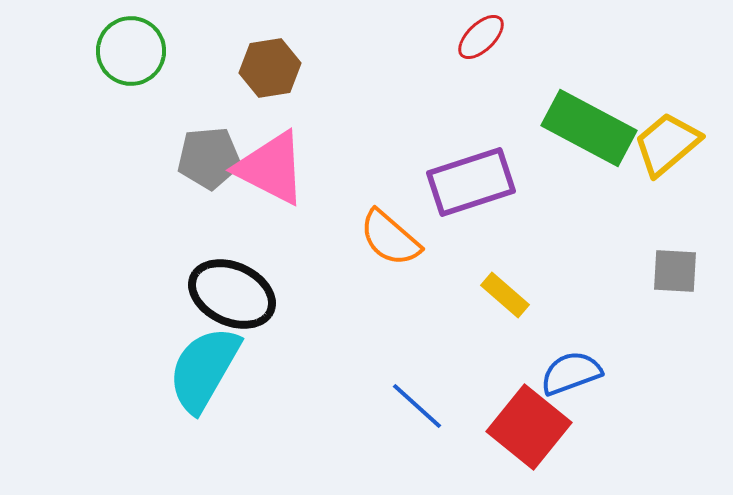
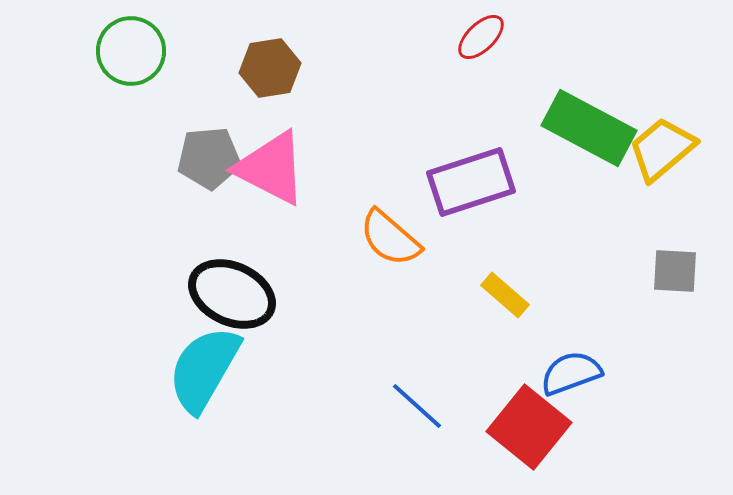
yellow trapezoid: moved 5 px left, 5 px down
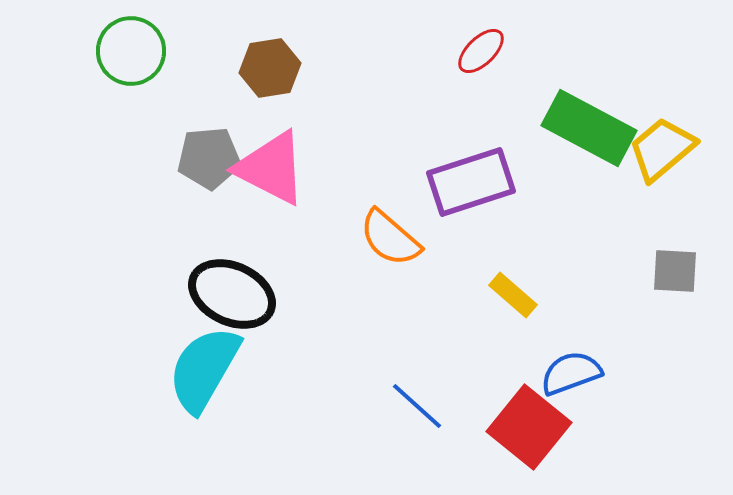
red ellipse: moved 14 px down
yellow rectangle: moved 8 px right
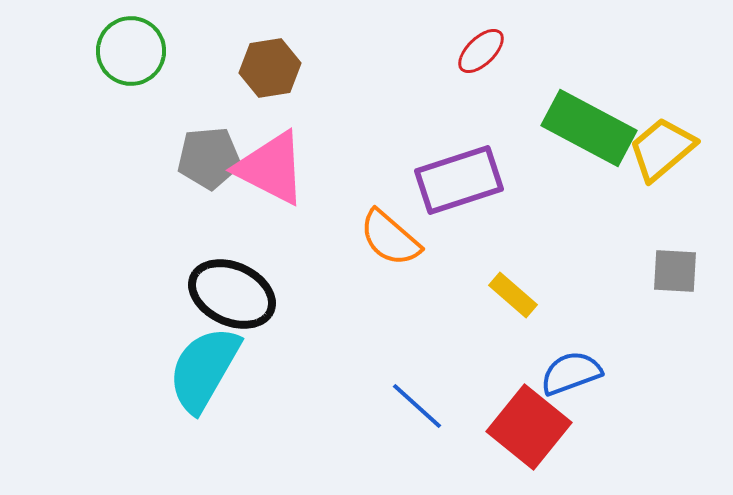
purple rectangle: moved 12 px left, 2 px up
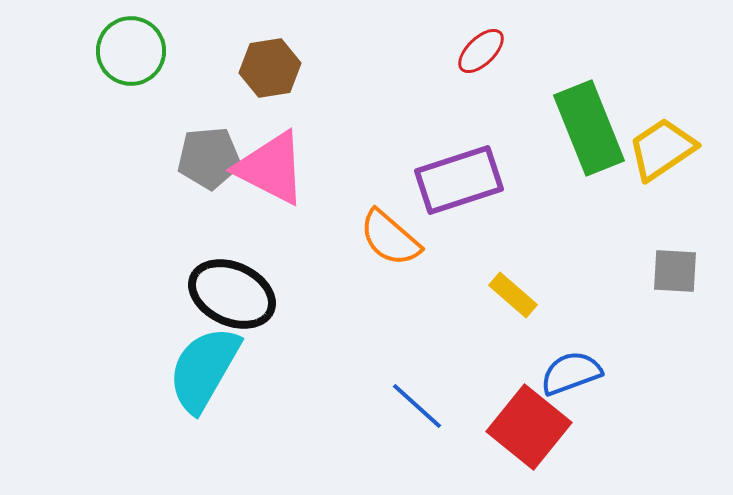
green rectangle: rotated 40 degrees clockwise
yellow trapezoid: rotated 6 degrees clockwise
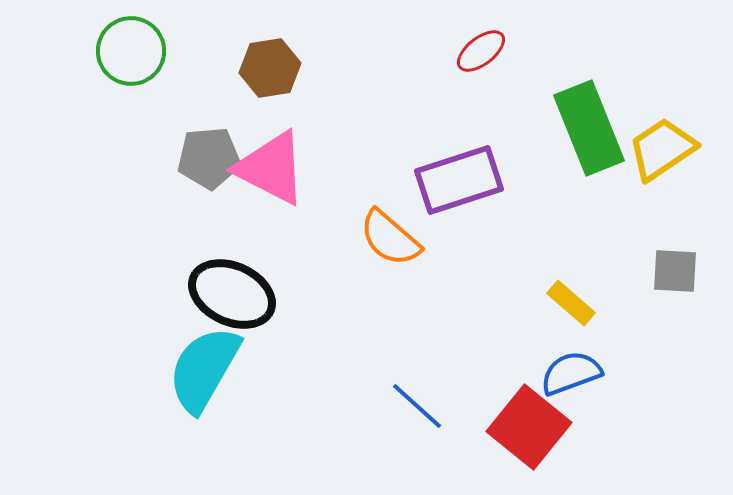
red ellipse: rotated 6 degrees clockwise
yellow rectangle: moved 58 px right, 8 px down
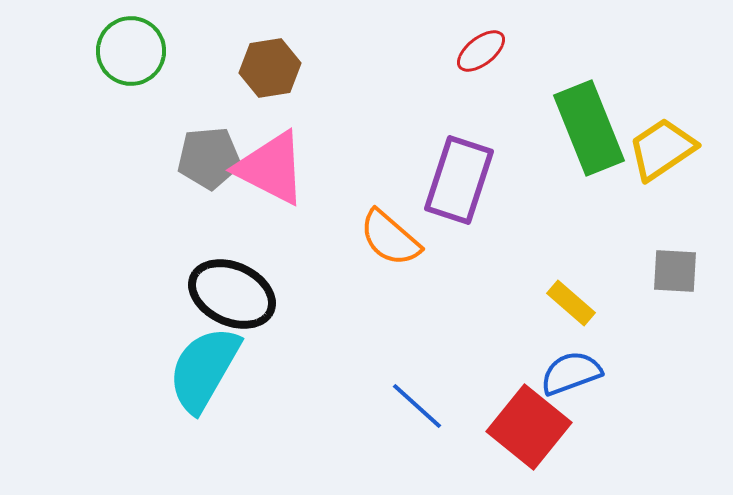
purple rectangle: rotated 54 degrees counterclockwise
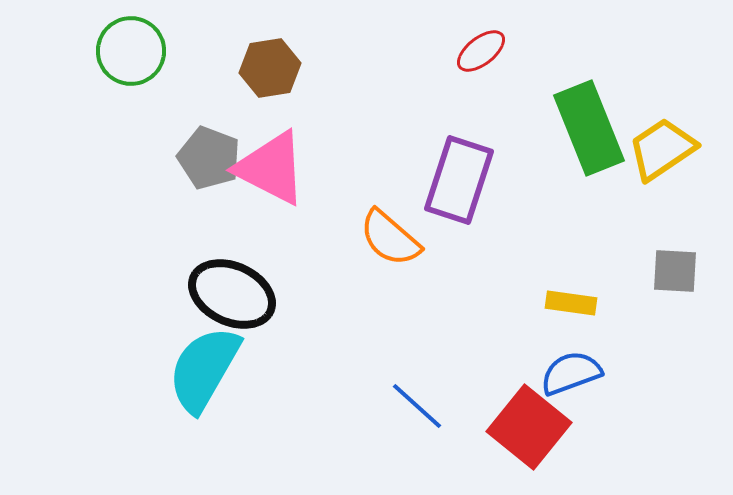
gray pentagon: rotated 26 degrees clockwise
yellow rectangle: rotated 33 degrees counterclockwise
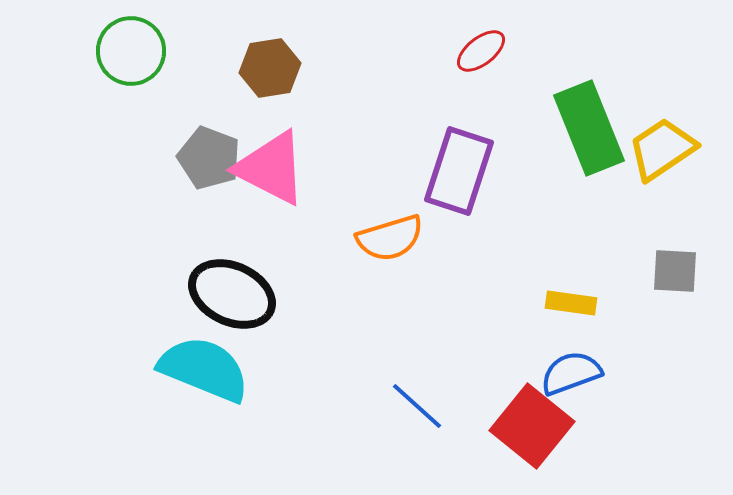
purple rectangle: moved 9 px up
orange semicircle: rotated 58 degrees counterclockwise
cyan semicircle: rotated 82 degrees clockwise
red square: moved 3 px right, 1 px up
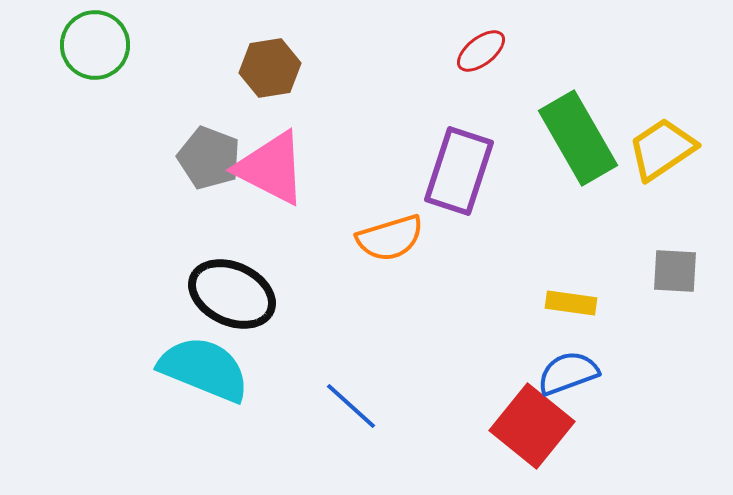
green circle: moved 36 px left, 6 px up
green rectangle: moved 11 px left, 10 px down; rotated 8 degrees counterclockwise
blue semicircle: moved 3 px left
blue line: moved 66 px left
